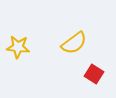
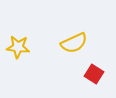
yellow semicircle: rotated 12 degrees clockwise
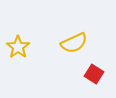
yellow star: rotated 30 degrees clockwise
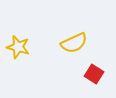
yellow star: rotated 20 degrees counterclockwise
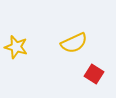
yellow star: moved 2 px left
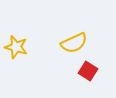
red square: moved 6 px left, 3 px up
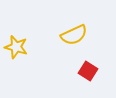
yellow semicircle: moved 8 px up
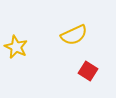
yellow star: rotated 10 degrees clockwise
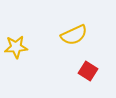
yellow star: rotated 30 degrees counterclockwise
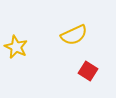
yellow star: rotated 30 degrees clockwise
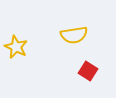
yellow semicircle: rotated 16 degrees clockwise
